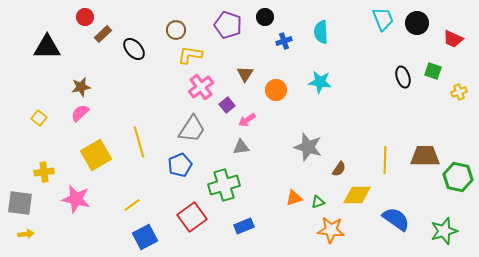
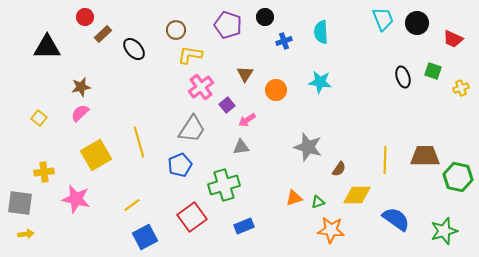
yellow cross at (459, 92): moved 2 px right, 4 px up
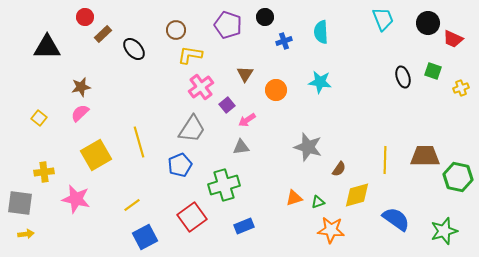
black circle at (417, 23): moved 11 px right
yellow diamond at (357, 195): rotated 16 degrees counterclockwise
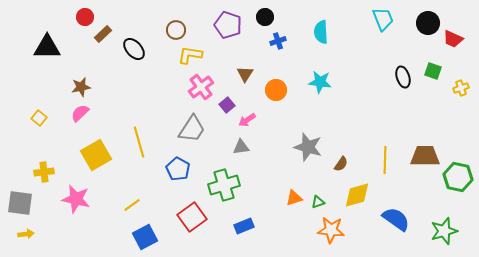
blue cross at (284, 41): moved 6 px left
blue pentagon at (180, 165): moved 2 px left, 4 px down; rotated 20 degrees counterclockwise
brown semicircle at (339, 169): moved 2 px right, 5 px up
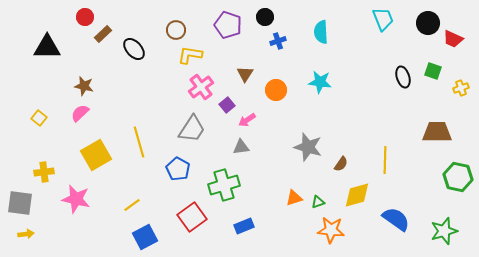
brown star at (81, 87): moved 3 px right, 1 px up; rotated 24 degrees clockwise
brown trapezoid at (425, 156): moved 12 px right, 24 px up
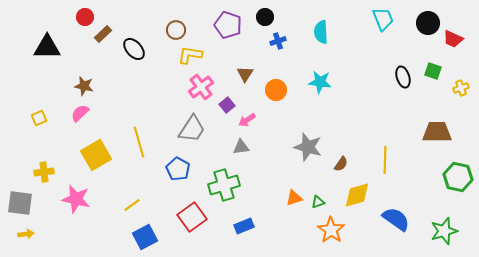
yellow square at (39, 118): rotated 28 degrees clockwise
orange star at (331, 230): rotated 28 degrees clockwise
